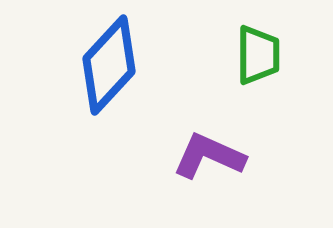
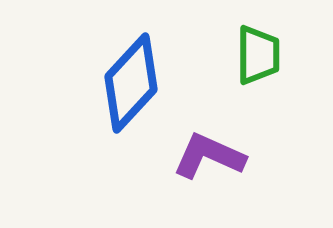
blue diamond: moved 22 px right, 18 px down
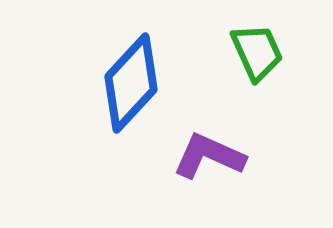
green trapezoid: moved 1 px left, 3 px up; rotated 24 degrees counterclockwise
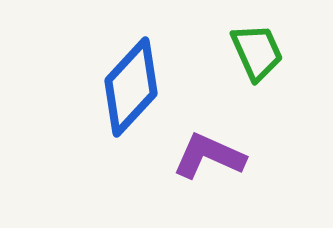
blue diamond: moved 4 px down
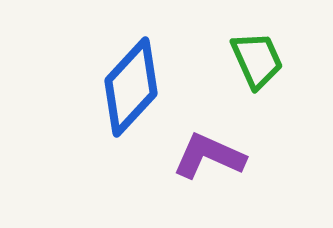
green trapezoid: moved 8 px down
